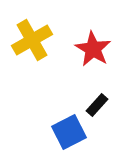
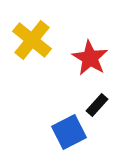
yellow cross: rotated 21 degrees counterclockwise
red star: moved 3 px left, 9 px down
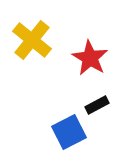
black rectangle: rotated 20 degrees clockwise
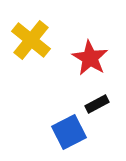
yellow cross: moved 1 px left
black rectangle: moved 1 px up
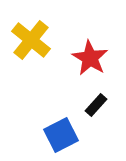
black rectangle: moved 1 px left, 1 px down; rotated 20 degrees counterclockwise
blue square: moved 8 px left, 3 px down
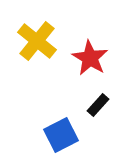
yellow cross: moved 6 px right, 1 px down
black rectangle: moved 2 px right
